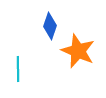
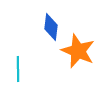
blue diamond: moved 1 px right, 1 px down; rotated 12 degrees counterclockwise
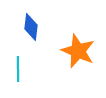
blue diamond: moved 20 px left
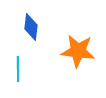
orange star: rotated 16 degrees counterclockwise
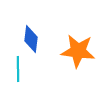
blue diamond: moved 12 px down
